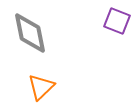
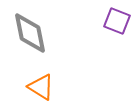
orange triangle: rotated 44 degrees counterclockwise
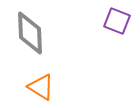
gray diamond: rotated 9 degrees clockwise
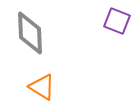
orange triangle: moved 1 px right
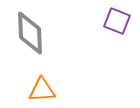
orange triangle: moved 3 px down; rotated 36 degrees counterclockwise
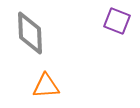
orange triangle: moved 4 px right, 4 px up
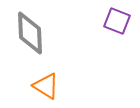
orange triangle: rotated 36 degrees clockwise
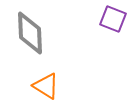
purple square: moved 4 px left, 2 px up
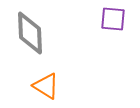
purple square: rotated 16 degrees counterclockwise
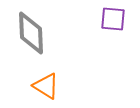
gray diamond: moved 1 px right
